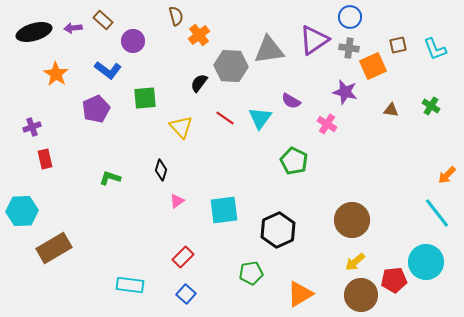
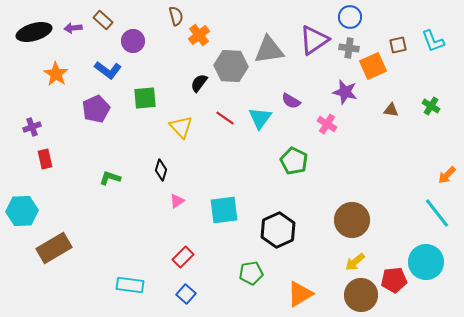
cyan L-shape at (435, 49): moved 2 px left, 8 px up
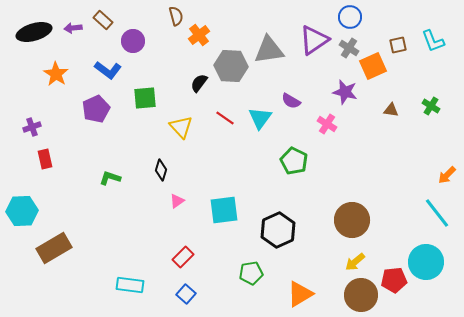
gray cross at (349, 48): rotated 24 degrees clockwise
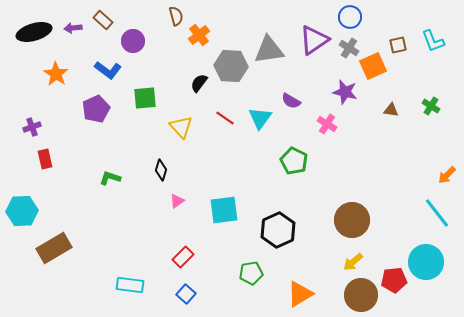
yellow arrow at (355, 262): moved 2 px left
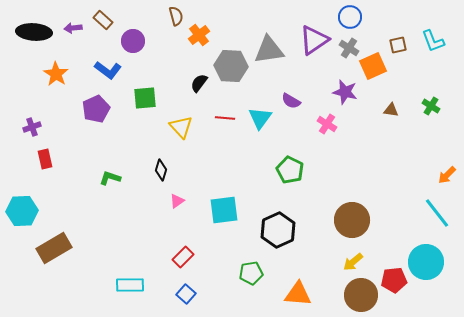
black ellipse at (34, 32): rotated 20 degrees clockwise
red line at (225, 118): rotated 30 degrees counterclockwise
green pentagon at (294, 161): moved 4 px left, 9 px down
cyan rectangle at (130, 285): rotated 8 degrees counterclockwise
orange triangle at (300, 294): moved 2 px left; rotated 36 degrees clockwise
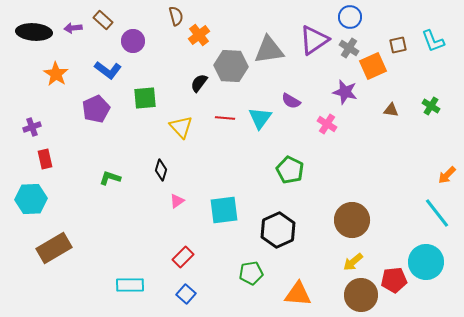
cyan hexagon at (22, 211): moved 9 px right, 12 px up
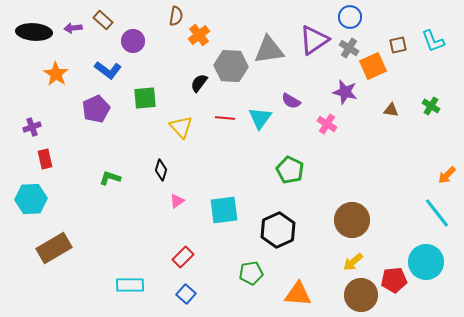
brown semicircle at (176, 16): rotated 24 degrees clockwise
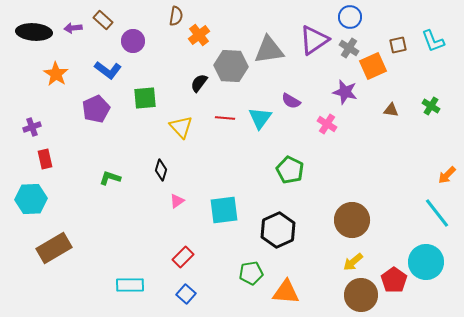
red pentagon at (394, 280): rotated 30 degrees counterclockwise
orange triangle at (298, 294): moved 12 px left, 2 px up
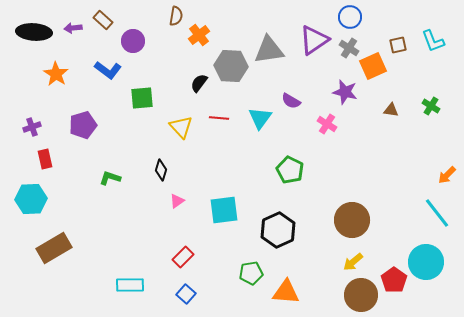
green square at (145, 98): moved 3 px left
purple pentagon at (96, 109): moved 13 px left, 16 px down; rotated 8 degrees clockwise
red line at (225, 118): moved 6 px left
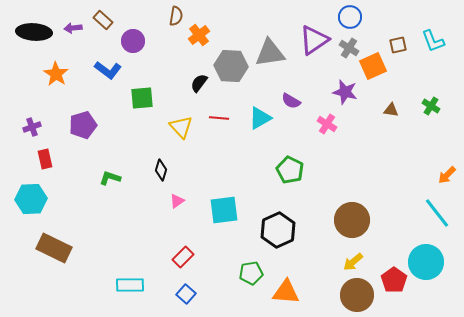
gray triangle at (269, 50): moved 1 px right, 3 px down
cyan triangle at (260, 118): rotated 25 degrees clockwise
brown rectangle at (54, 248): rotated 56 degrees clockwise
brown circle at (361, 295): moved 4 px left
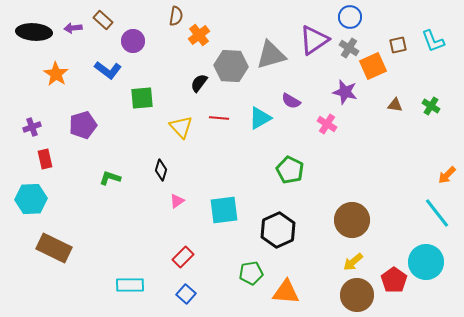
gray triangle at (270, 53): moved 1 px right, 2 px down; rotated 8 degrees counterclockwise
brown triangle at (391, 110): moved 4 px right, 5 px up
